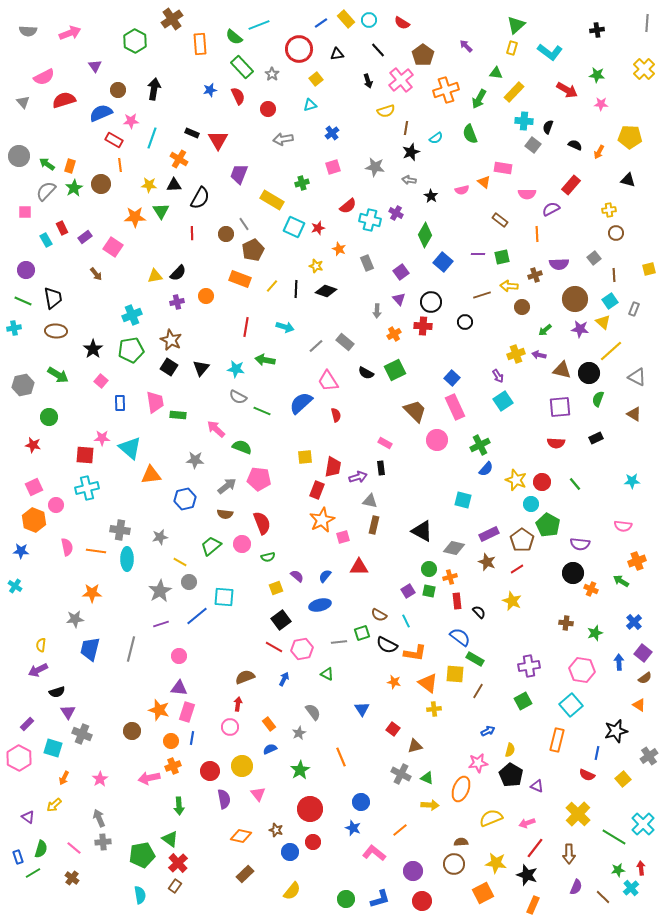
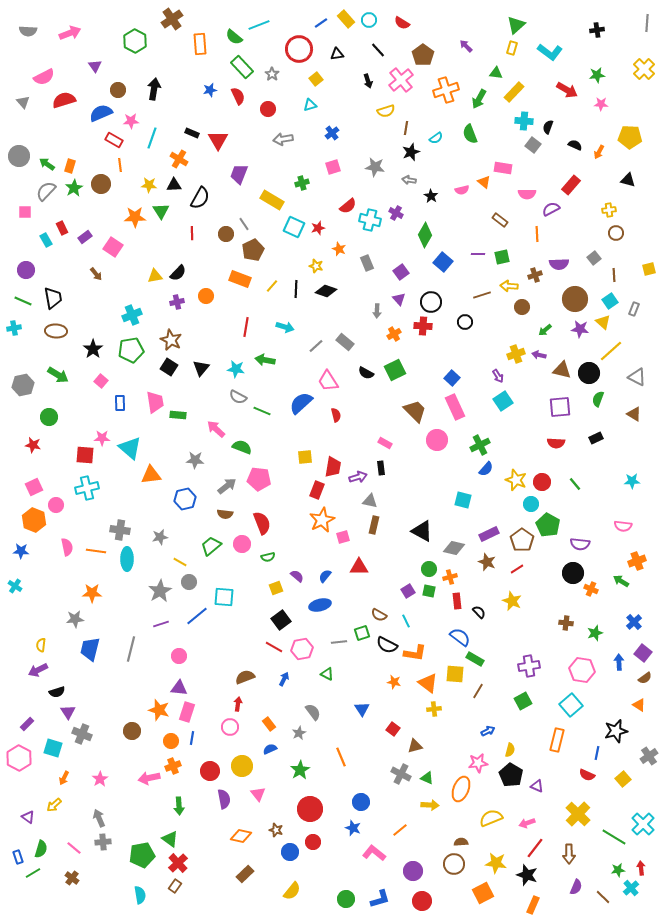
green star at (597, 75): rotated 14 degrees counterclockwise
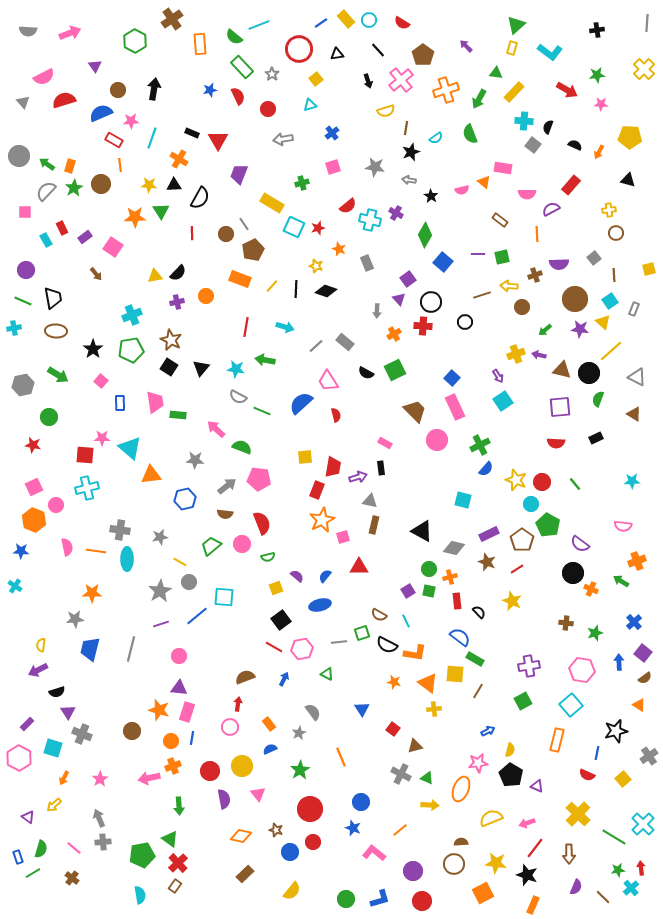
yellow rectangle at (272, 200): moved 3 px down
purple square at (401, 272): moved 7 px right, 7 px down
purple semicircle at (580, 544): rotated 30 degrees clockwise
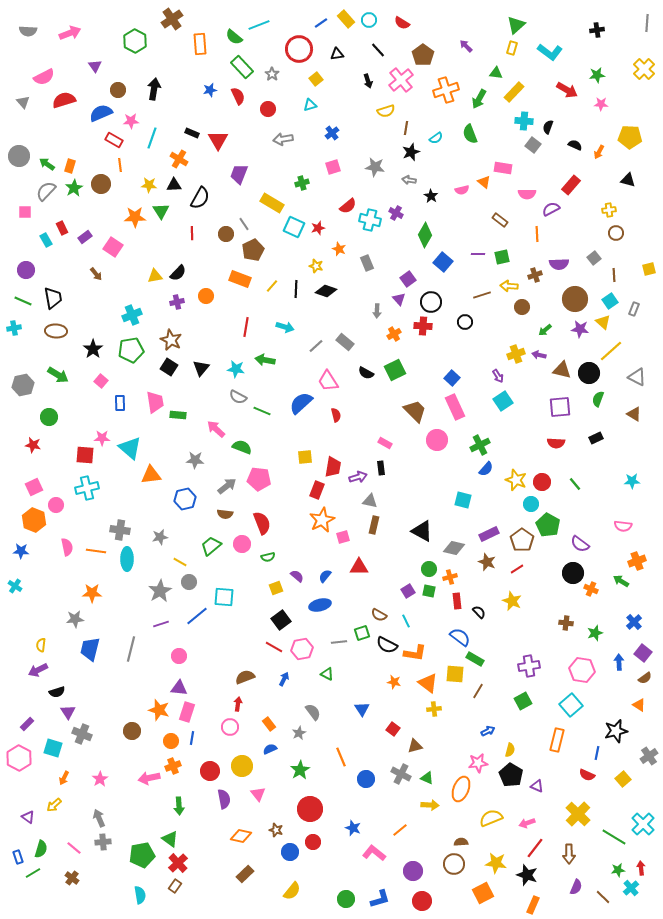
blue circle at (361, 802): moved 5 px right, 23 px up
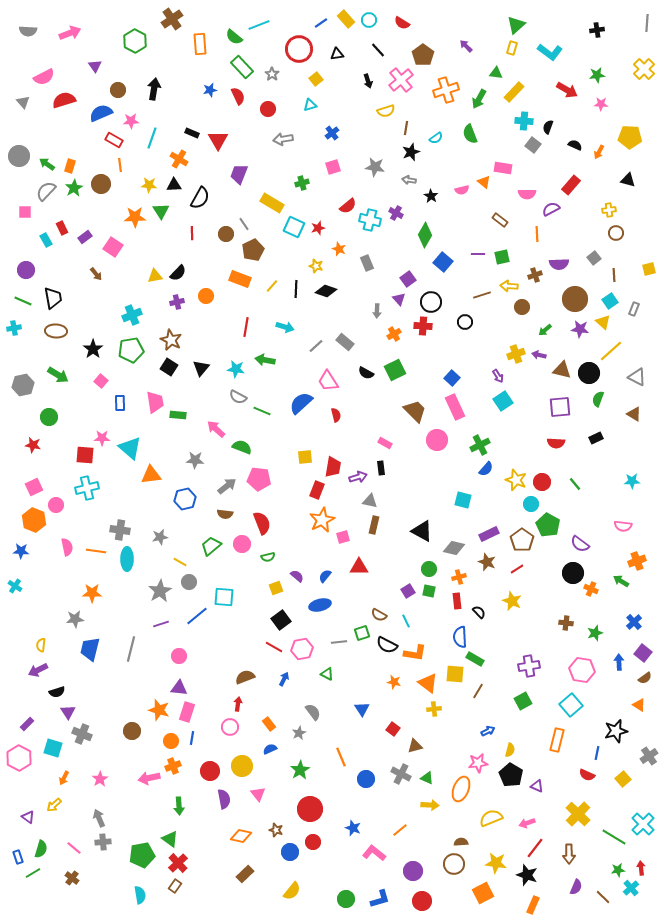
orange cross at (450, 577): moved 9 px right
blue semicircle at (460, 637): rotated 130 degrees counterclockwise
